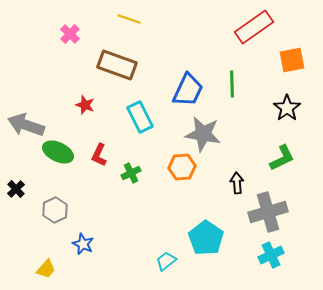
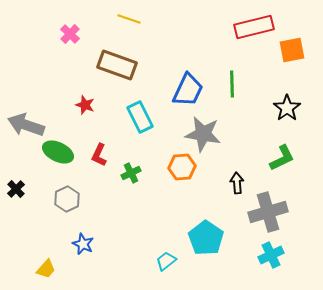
red rectangle: rotated 21 degrees clockwise
orange square: moved 10 px up
gray hexagon: moved 12 px right, 11 px up
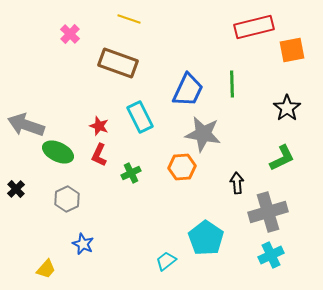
brown rectangle: moved 1 px right, 2 px up
red star: moved 14 px right, 21 px down
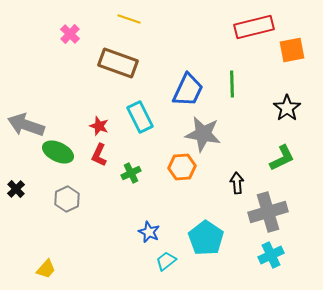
blue star: moved 66 px right, 12 px up
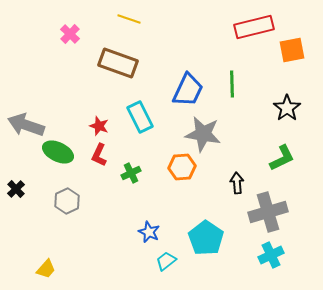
gray hexagon: moved 2 px down
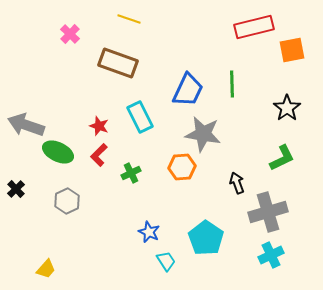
red L-shape: rotated 20 degrees clockwise
black arrow: rotated 15 degrees counterclockwise
cyan trapezoid: rotated 95 degrees clockwise
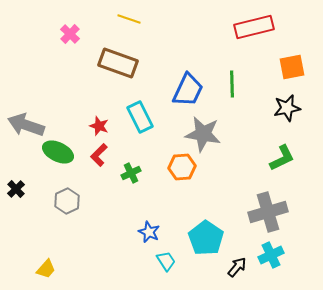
orange square: moved 17 px down
black star: rotated 24 degrees clockwise
black arrow: moved 84 px down; rotated 60 degrees clockwise
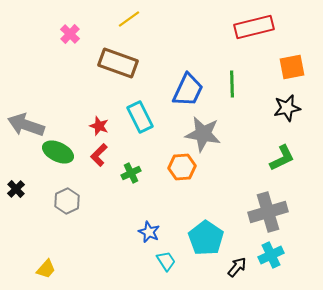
yellow line: rotated 55 degrees counterclockwise
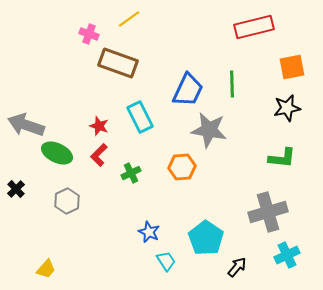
pink cross: moved 19 px right; rotated 24 degrees counterclockwise
gray star: moved 6 px right, 4 px up
green ellipse: moved 1 px left, 1 px down
green L-shape: rotated 32 degrees clockwise
cyan cross: moved 16 px right
